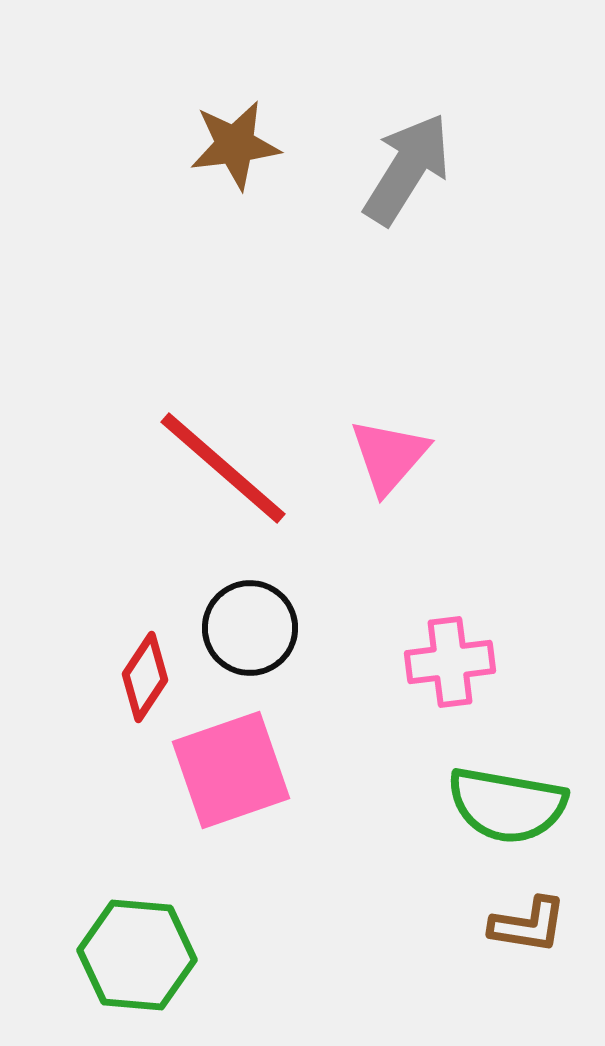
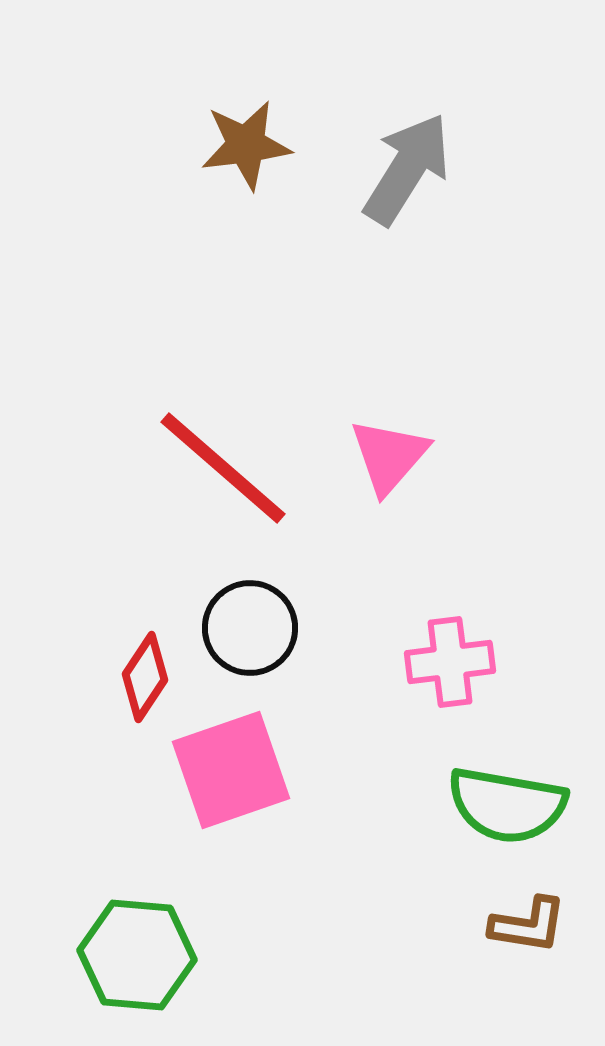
brown star: moved 11 px right
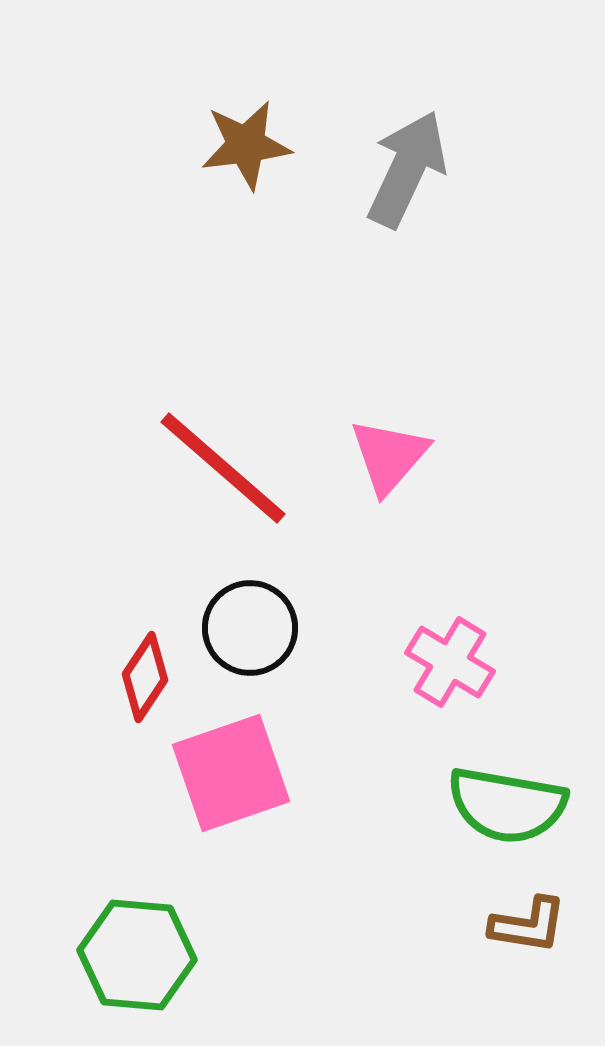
gray arrow: rotated 7 degrees counterclockwise
pink cross: rotated 38 degrees clockwise
pink square: moved 3 px down
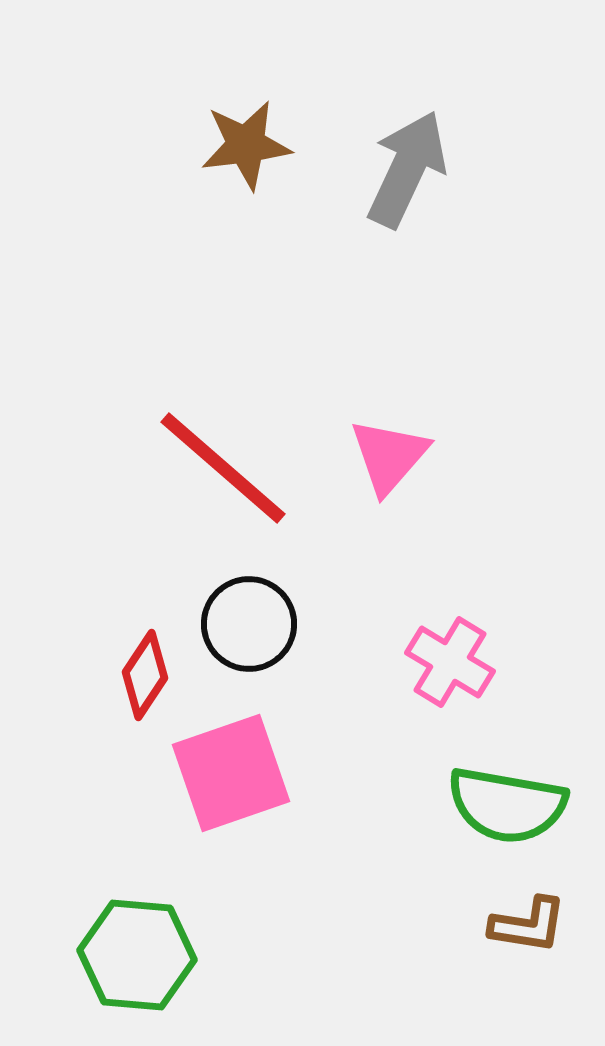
black circle: moved 1 px left, 4 px up
red diamond: moved 2 px up
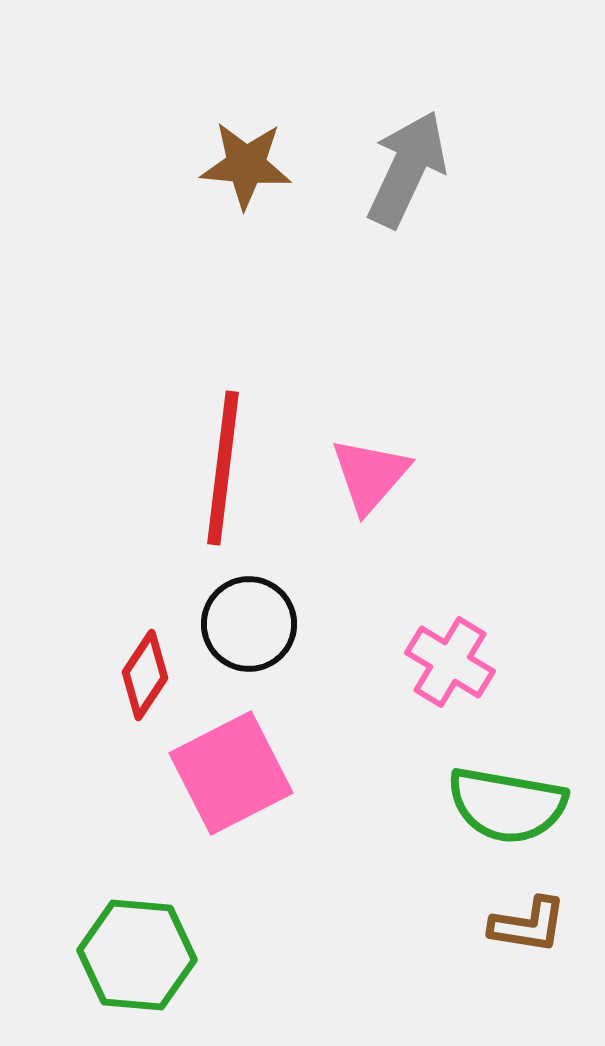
brown star: moved 20 px down; rotated 12 degrees clockwise
pink triangle: moved 19 px left, 19 px down
red line: rotated 56 degrees clockwise
pink square: rotated 8 degrees counterclockwise
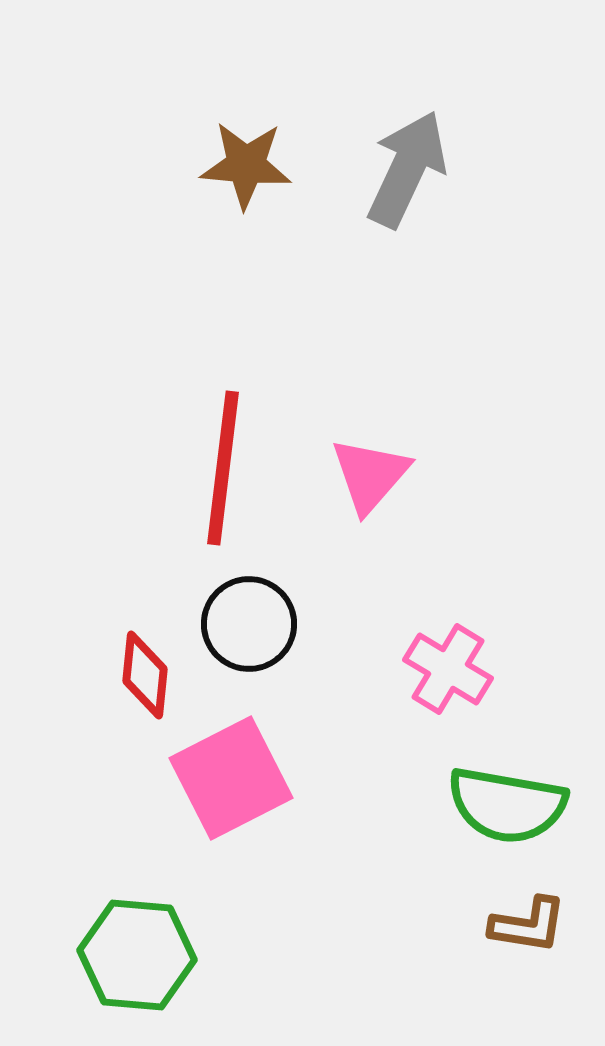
pink cross: moved 2 px left, 7 px down
red diamond: rotated 28 degrees counterclockwise
pink square: moved 5 px down
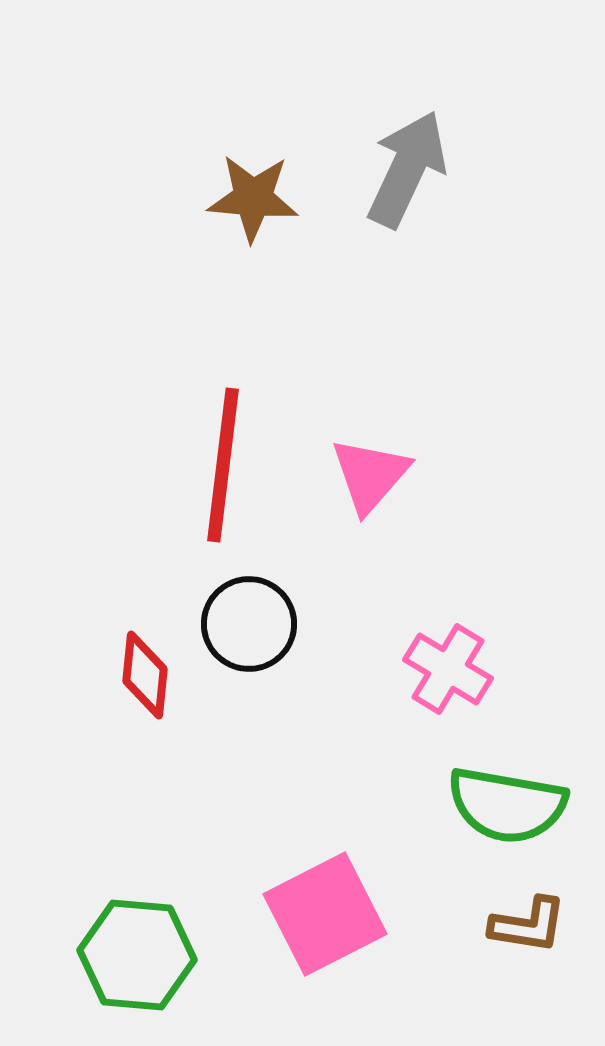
brown star: moved 7 px right, 33 px down
red line: moved 3 px up
pink square: moved 94 px right, 136 px down
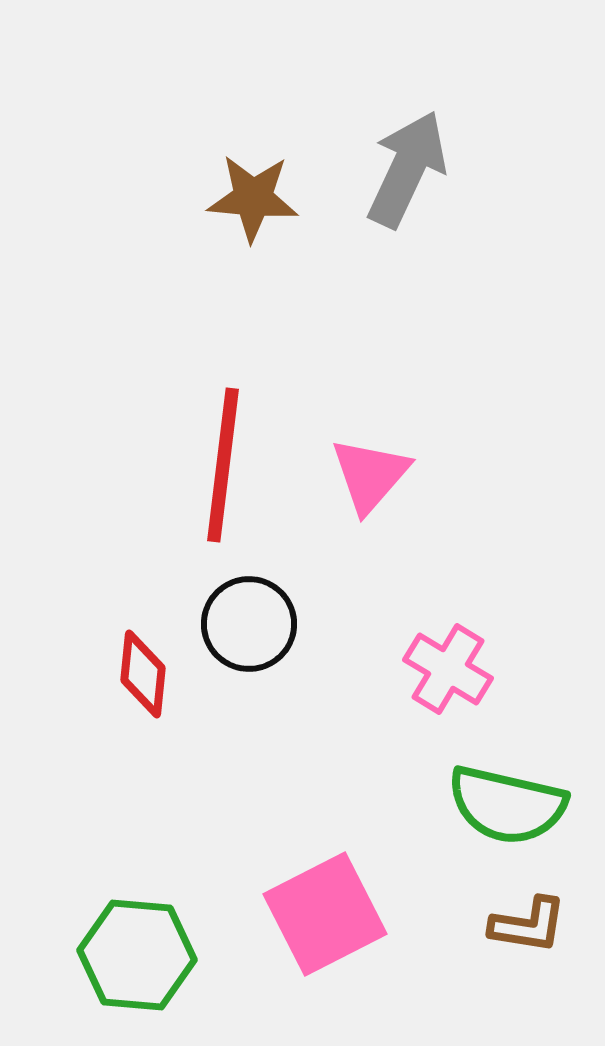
red diamond: moved 2 px left, 1 px up
green semicircle: rotated 3 degrees clockwise
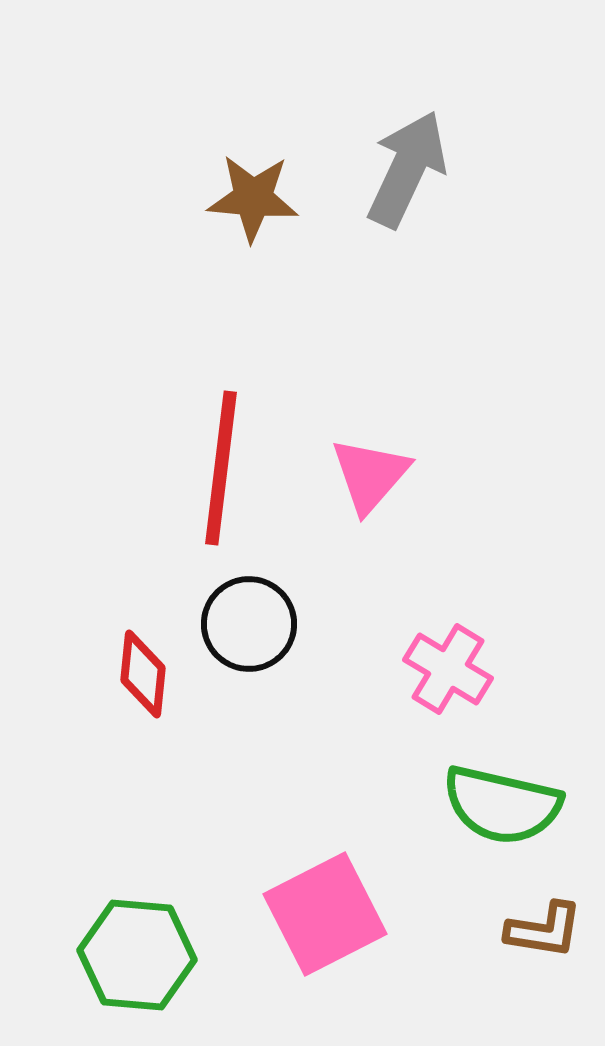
red line: moved 2 px left, 3 px down
green semicircle: moved 5 px left
brown L-shape: moved 16 px right, 5 px down
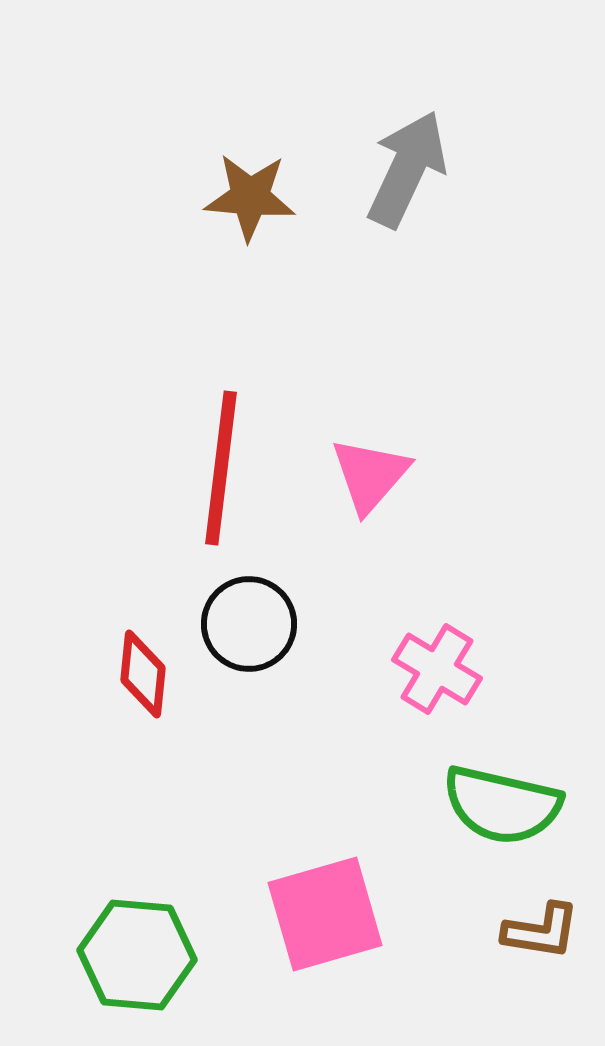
brown star: moved 3 px left, 1 px up
pink cross: moved 11 px left
pink square: rotated 11 degrees clockwise
brown L-shape: moved 3 px left, 1 px down
